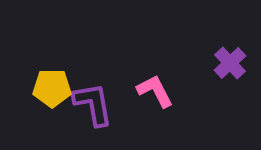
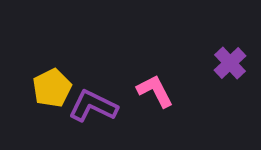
yellow pentagon: rotated 27 degrees counterclockwise
purple L-shape: moved 2 px down; rotated 54 degrees counterclockwise
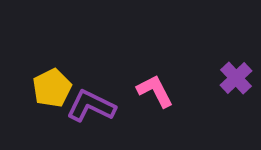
purple cross: moved 6 px right, 15 px down
purple L-shape: moved 2 px left
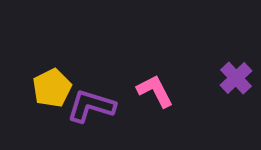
purple L-shape: rotated 9 degrees counterclockwise
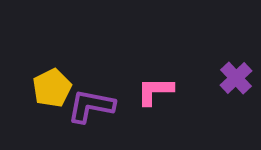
pink L-shape: rotated 63 degrees counterclockwise
purple L-shape: rotated 6 degrees counterclockwise
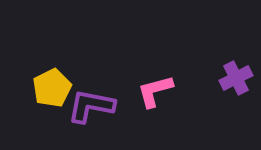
purple cross: rotated 16 degrees clockwise
pink L-shape: rotated 15 degrees counterclockwise
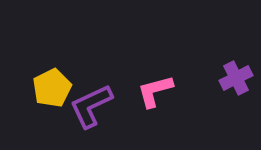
purple L-shape: rotated 36 degrees counterclockwise
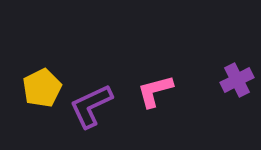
purple cross: moved 1 px right, 2 px down
yellow pentagon: moved 10 px left
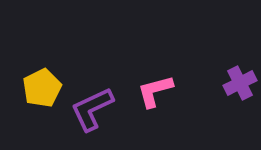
purple cross: moved 3 px right, 3 px down
purple L-shape: moved 1 px right, 3 px down
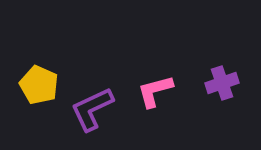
purple cross: moved 18 px left; rotated 8 degrees clockwise
yellow pentagon: moved 3 px left, 3 px up; rotated 21 degrees counterclockwise
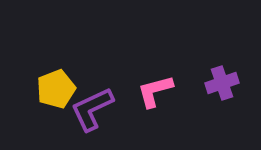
yellow pentagon: moved 17 px right, 4 px down; rotated 27 degrees clockwise
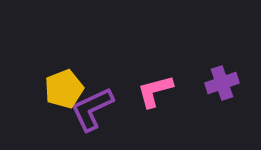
yellow pentagon: moved 8 px right
